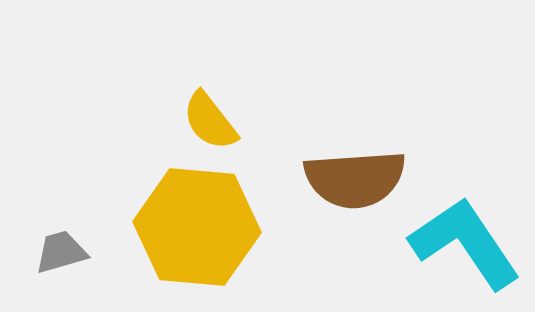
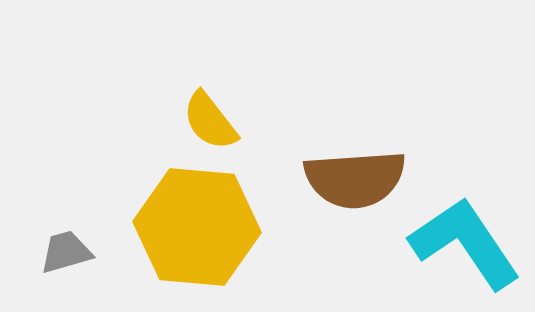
gray trapezoid: moved 5 px right
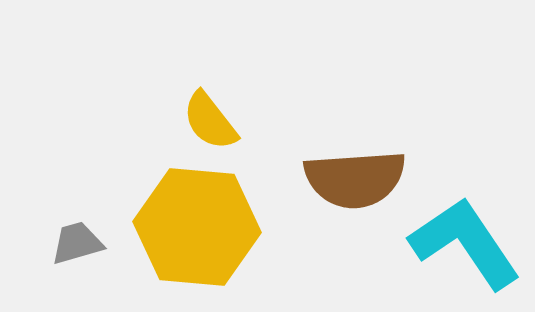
gray trapezoid: moved 11 px right, 9 px up
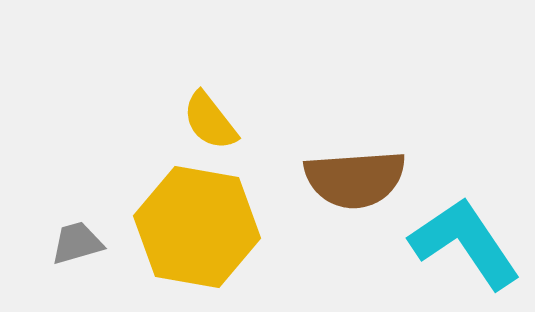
yellow hexagon: rotated 5 degrees clockwise
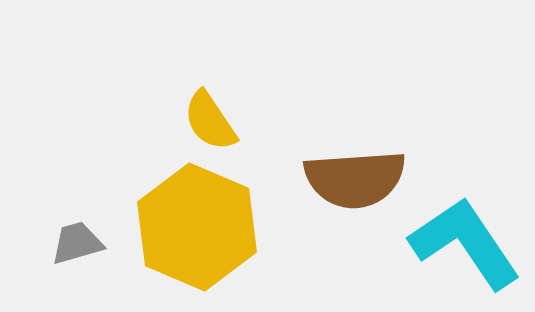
yellow semicircle: rotated 4 degrees clockwise
yellow hexagon: rotated 13 degrees clockwise
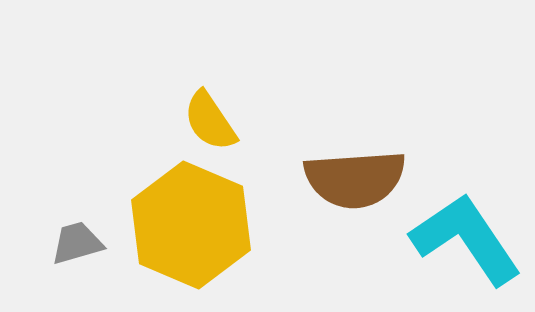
yellow hexagon: moved 6 px left, 2 px up
cyan L-shape: moved 1 px right, 4 px up
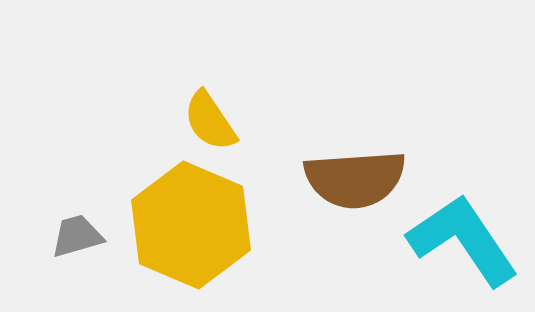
cyan L-shape: moved 3 px left, 1 px down
gray trapezoid: moved 7 px up
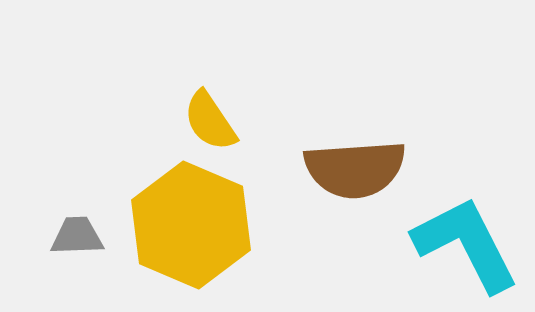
brown semicircle: moved 10 px up
gray trapezoid: rotated 14 degrees clockwise
cyan L-shape: moved 3 px right, 4 px down; rotated 7 degrees clockwise
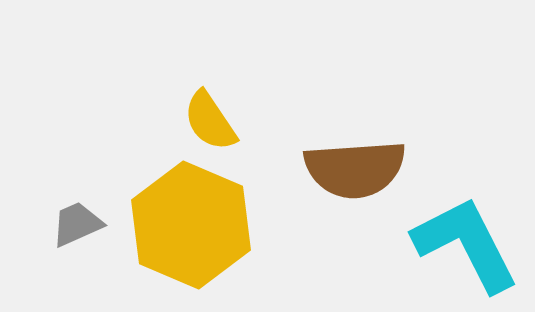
gray trapezoid: moved 12 px up; rotated 22 degrees counterclockwise
